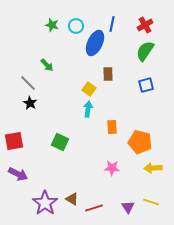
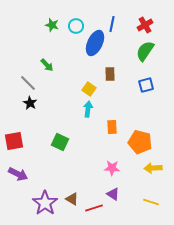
brown rectangle: moved 2 px right
purple triangle: moved 15 px left, 13 px up; rotated 24 degrees counterclockwise
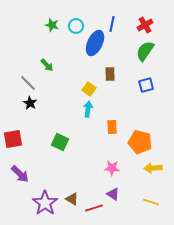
red square: moved 1 px left, 2 px up
purple arrow: moved 2 px right; rotated 18 degrees clockwise
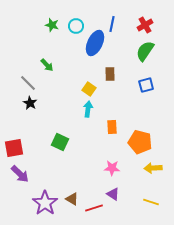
red square: moved 1 px right, 9 px down
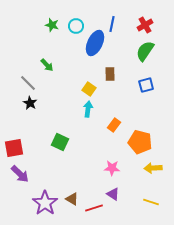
orange rectangle: moved 2 px right, 2 px up; rotated 40 degrees clockwise
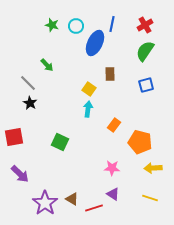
red square: moved 11 px up
yellow line: moved 1 px left, 4 px up
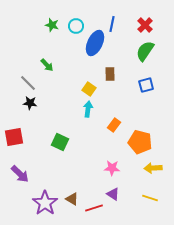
red cross: rotated 14 degrees counterclockwise
black star: rotated 24 degrees counterclockwise
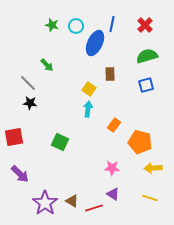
green semicircle: moved 2 px right, 5 px down; rotated 40 degrees clockwise
brown triangle: moved 2 px down
